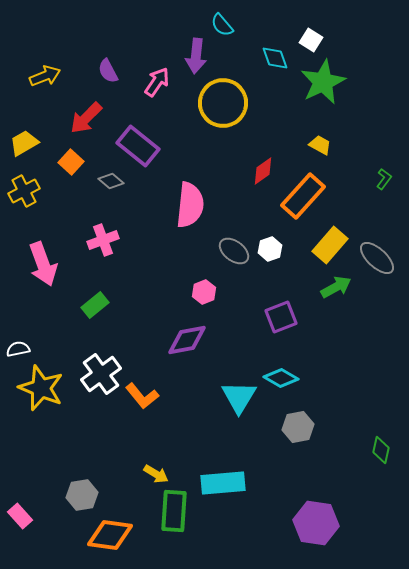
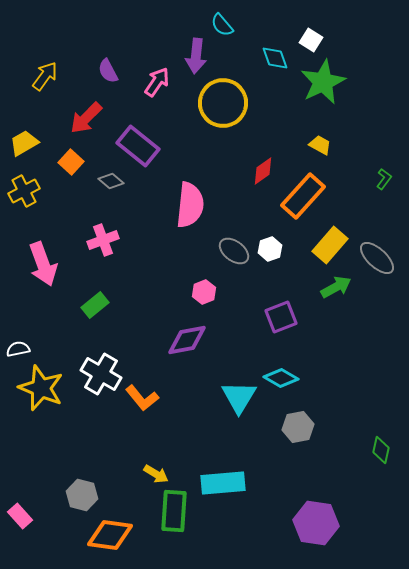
yellow arrow at (45, 76): rotated 32 degrees counterclockwise
white cross at (101, 374): rotated 24 degrees counterclockwise
orange L-shape at (142, 396): moved 2 px down
gray hexagon at (82, 495): rotated 24 degrees clockwise
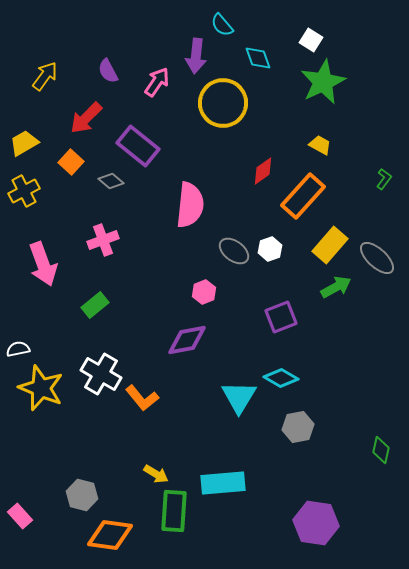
cyan diamond at (275, 58): moved 17 px left
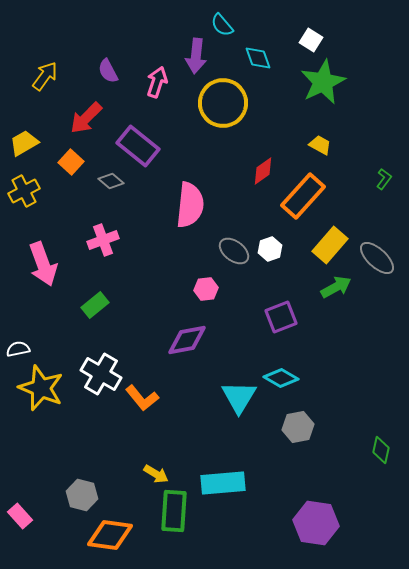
pink arrow at (157, 82): rotated 16 degrees counterclockwise
pink hexagon at (204, 292): moved 2 px right, 3 px up; rotated 15 degrees clockwise
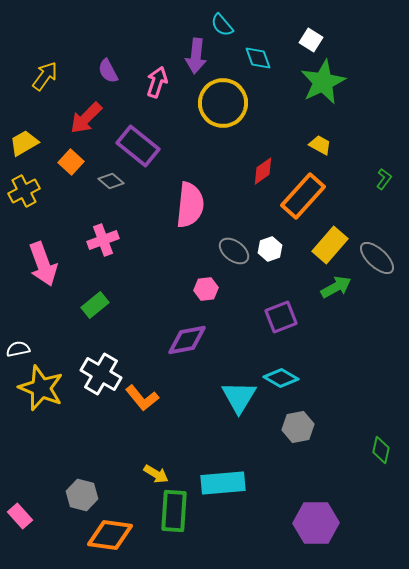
purple hexagon at (316, 523): rotated 9 degrees counterclockwise
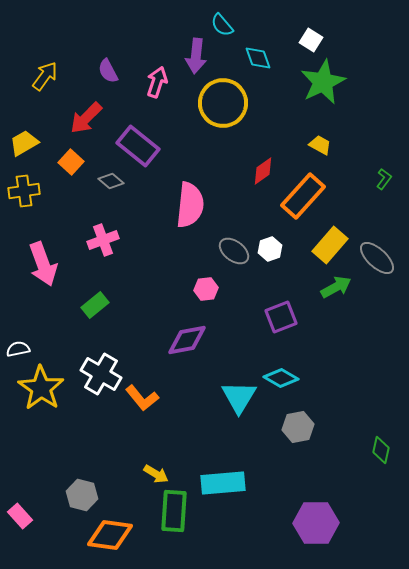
yellow cross at (24, 191): rotated 20 degrees clockwise
yellow star at (41, 388): rotated 12 degrees clockwise
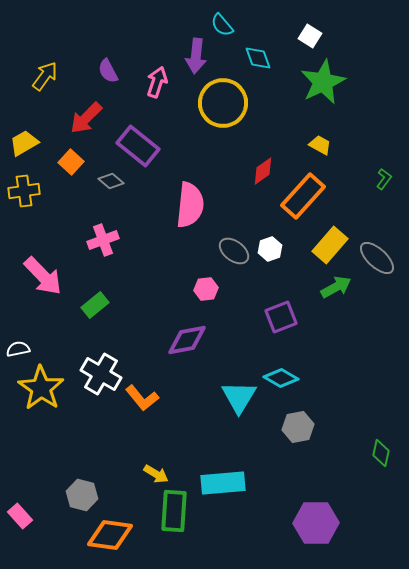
white square at (311, 40): moved 1 px left, 4 px up
pink arrow at (43, 264): moved 12 px down; rotated 24 degrees counterclockwise
green diamond at (381, 450): moved 3 px down
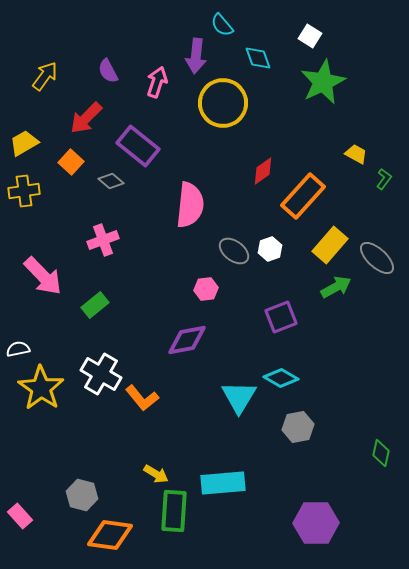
yellow trapezoid at (320, 145): moved 36 px right, 9 px down
